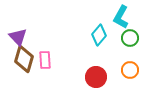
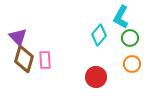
orange circle: moved 2 px right, 6 px up
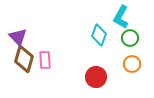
cyan diamond: rotated 20 degrees counterclockwise
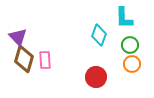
cyan L-shape: moved 3 px right, 1 px down; rotated 30 degrees counterclockwise
green circle: moved 7 px down
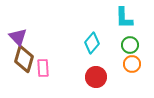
cyan diamond: moved 7 px left, 8 px down; rotated 20 degrees clockwise
pink rectangle: moved 2 px left, 8 px down
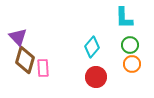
cyan diamond: moved 4 px down
brown diamond: moved 1 px right, 1 px down
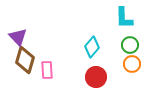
pink rectangle: moved 4 px right, 2 px down
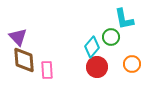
cyan L-shape: moved 1 px down; rotated 10 degrees counterclockwise
green circle: moved 19 px left, 8 px up
brown diamond: moved 1 px left; rotated 20 degrees counterclockwise
red circle: moved 1 px right, 10 px up
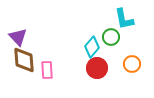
red circle: moved 1 px down
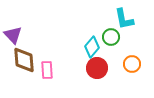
purple triangle: moved 5 px left, 2 px up
